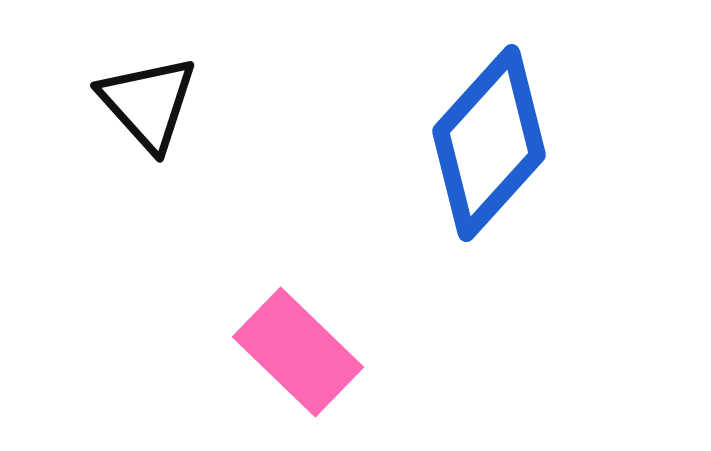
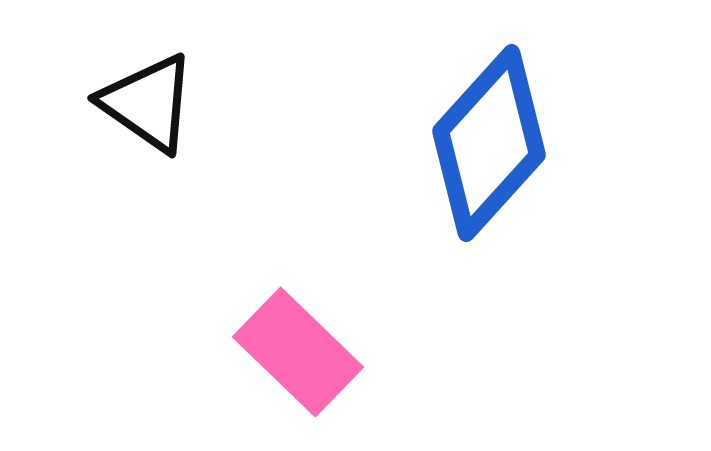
black triangle: rotated 13 degrees counterclockwise
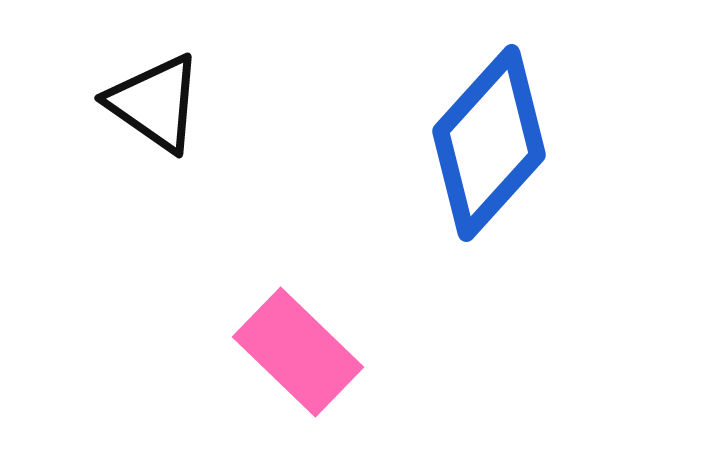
black triangle: moved 7 px right
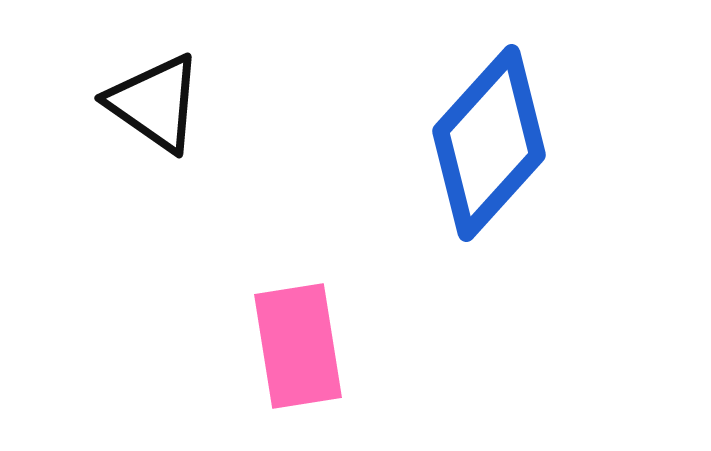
pink rectangle: moved 6 px up; rotated 37 degrees clockwise
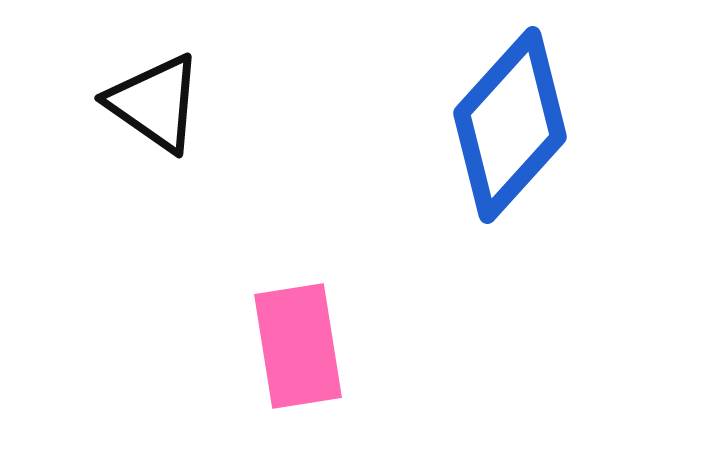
blue diamond: moved 21 px right, 18 px up
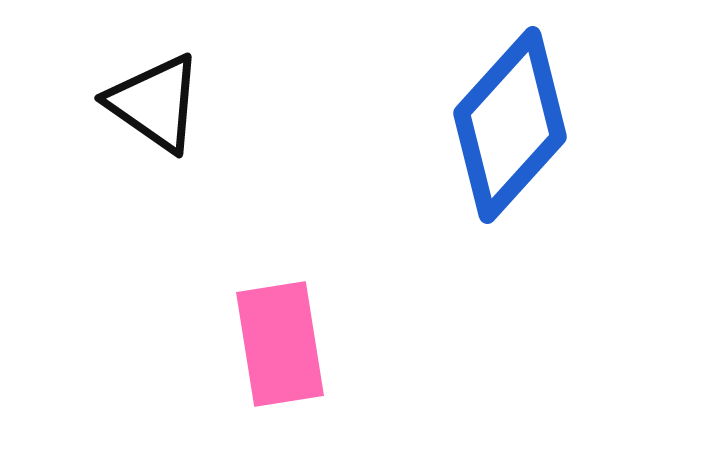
pink rectangle: moved 18 px left, 2 px up
